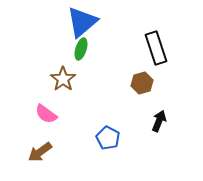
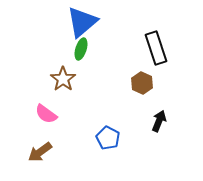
brown hexagon: rotated 20 degrees counterclockwise
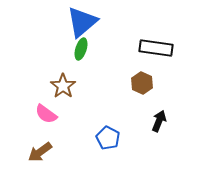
black rectangle: rotated 64 degrees counterclockwise
brown star: moved 7 px down
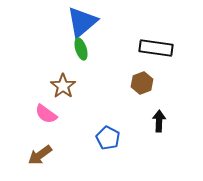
green ellipse: rotated 35 degrees counterclockwise
brown hexagon: rotated 15 degrees clockwise
black arrow: rotated 20 degrees counterclockwise
brown arrow: moved 3 px down
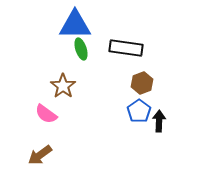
blue triangle: moved 7 px left, 3 px down; rotated 40 degrees clockwise
black rectangle: moved 30 px left
blue pentagon: moved 31 px right, 27 px up; rotated 10 degrees clockwise
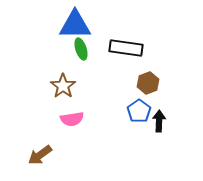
brown hexagon: moved 6 px right
pink semicircle: moved 26 px right, 5 px down; rotated 45 degrees counterclockwise
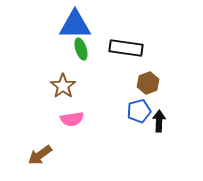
blue pentagon: rotated 20 degrees clockwise
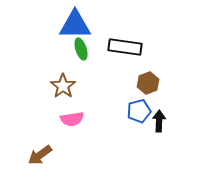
black rectangle: moved 1 px left, 1 px up
